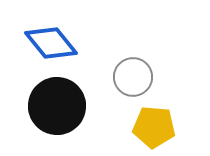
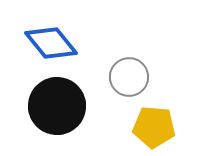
gray circle: moved 4 px left
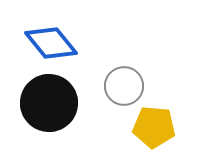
gray circle: moved 5 px left, 9 px down
black circle: moved 8 px left, 3 px up
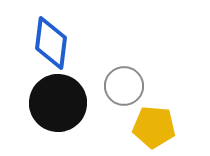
blue diamond: rotated 46 degrees clockwise
black circle: moved 9 px right
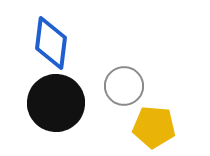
black circle: moved 2 px left
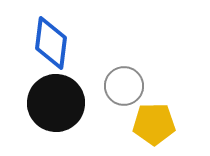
yellow pentagon: moved 3 px up; rotated 6 degrees counterclockwise
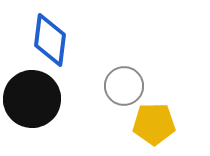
blue diamond: moved 1 px left, 3 px up
black circle: moved 24 px left, 4 px up
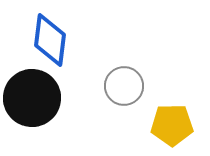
black circle: moved 1 px up
yellow pentagon: moved 18 px right, 1 px down
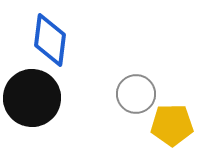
gray circle: moved 12 px right, 8 px down
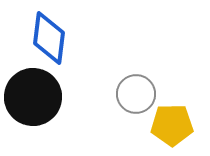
blue diamond: moved 1 px left, 2 px up
black circle: moved 1 px right, 1 px up
